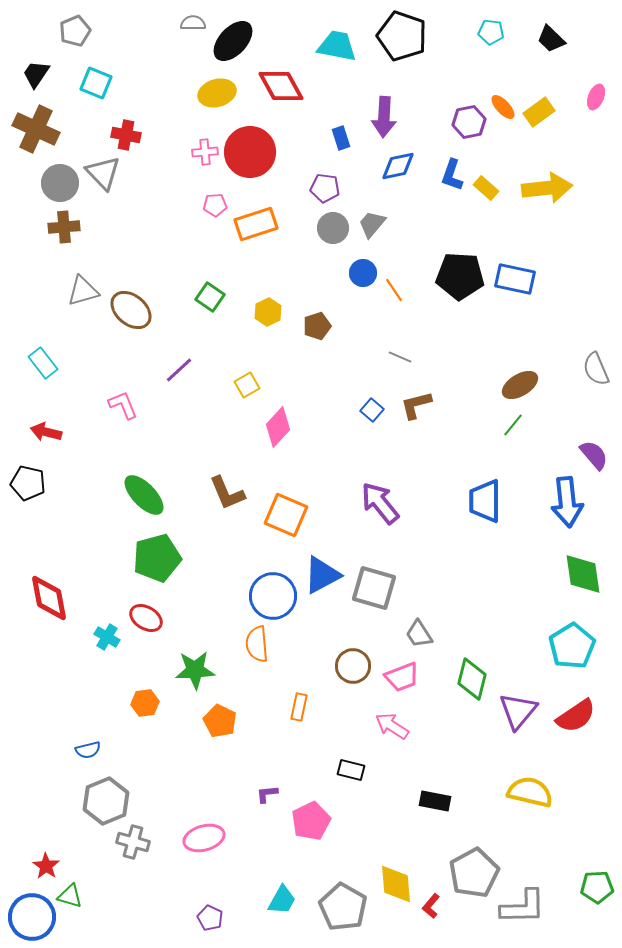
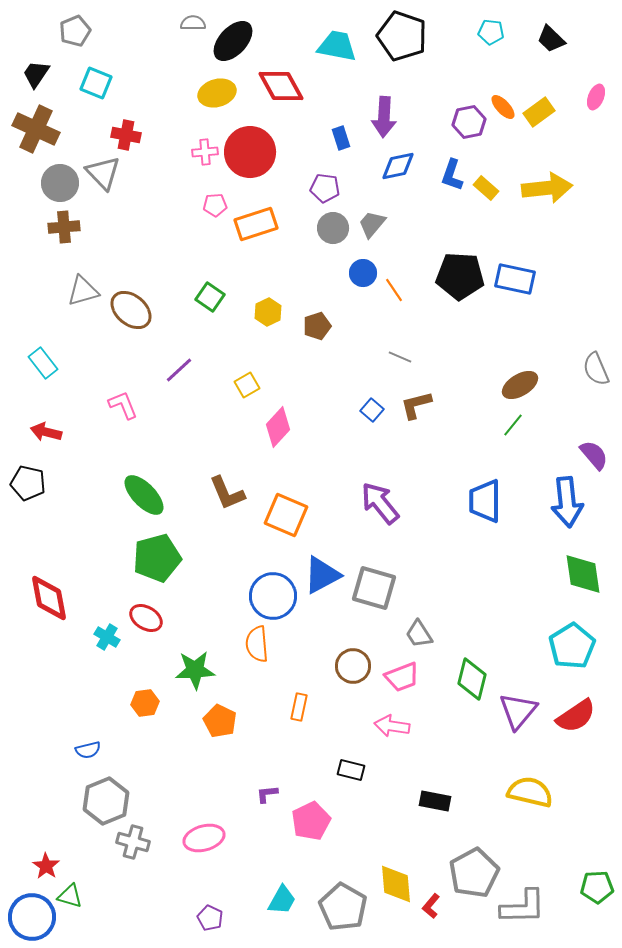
pink arrow at (392, 726): rotated 24 degrees counterclockwise
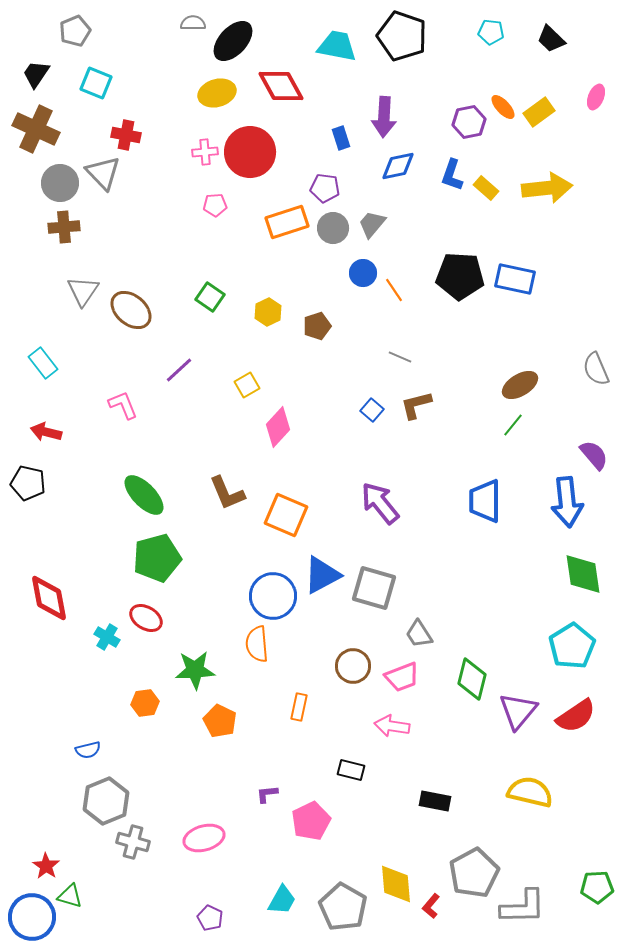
orange rectangle at (256, 224): moved 31 px right, 2 px up
gray triangle at (83, 291): rotated 40 degrees counterclockwise
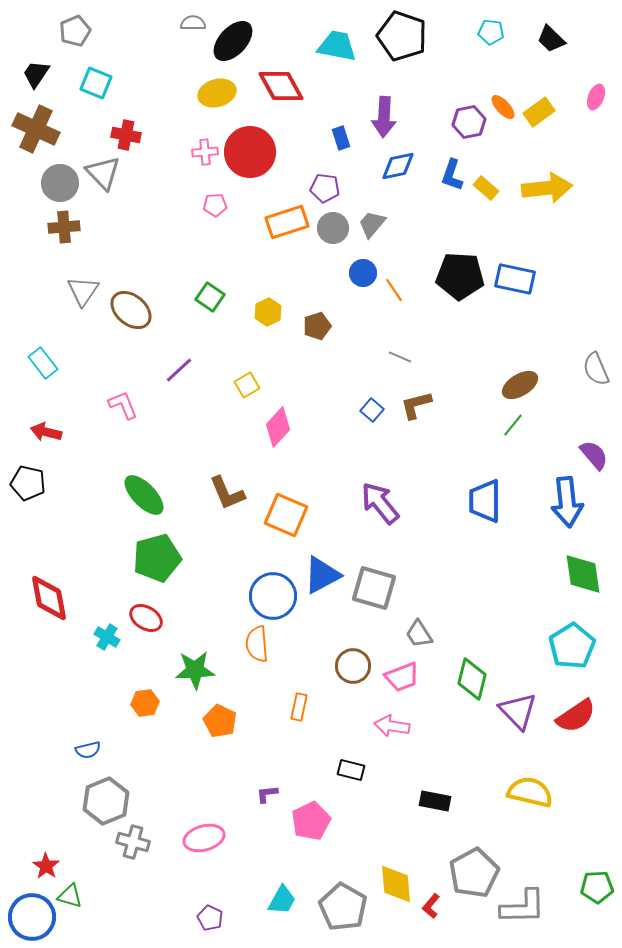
purple triangle at (518, 711): rotated 24 degrees counterclockwise
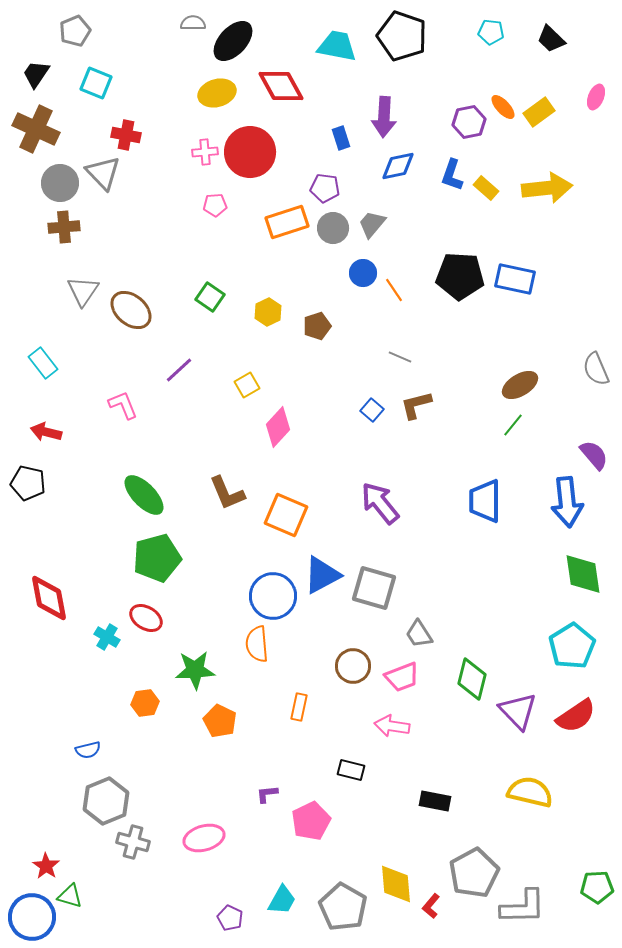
purple pentagon at (210, 918): moved 20 px right
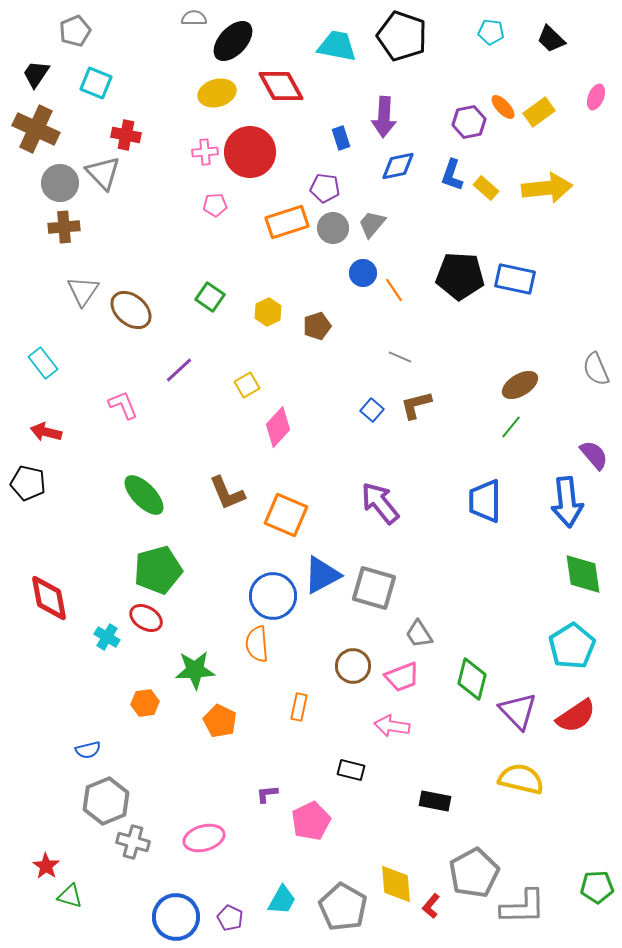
gray semicircle at (193, 23): moved 1 px right, 5 px up
green line at (513, 425): moved 2 px left, 2 px down
green pentagon at (157, 558): moved 1 px right, 12 px down
yellow semicircle at (530, 792): moved 9 px left, 13 px up
blue circle at (32, 917): moved 144 px right
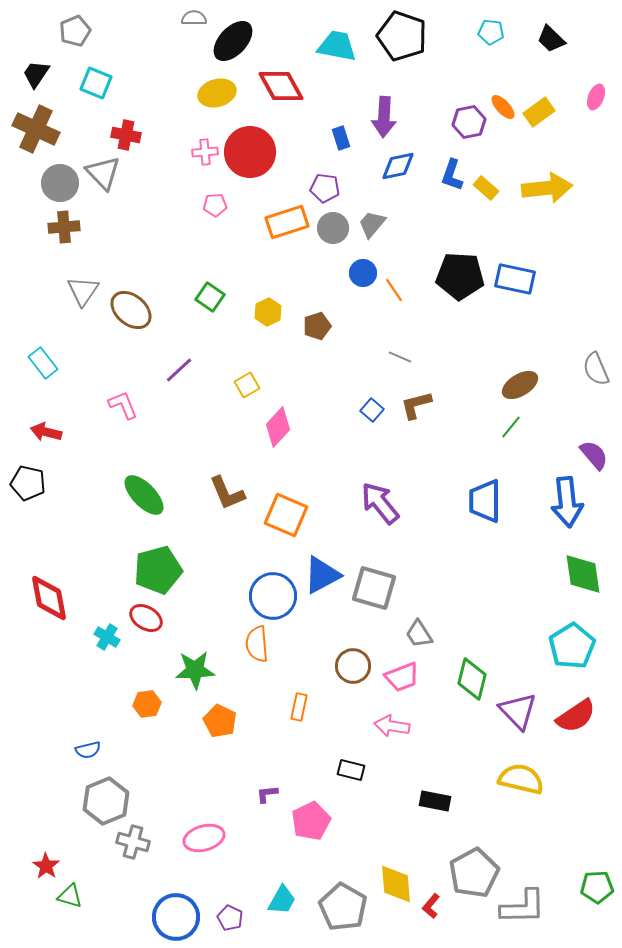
orange hexagon at (145, 703): moved 2 px right, 1 px down
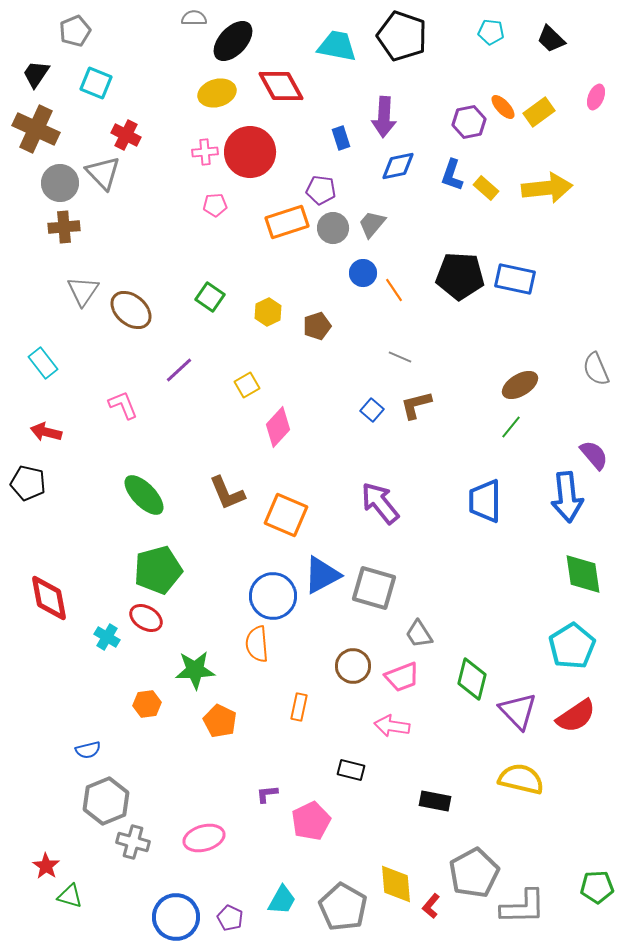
red cross at (126, 135): rotated 16 degrees clockwise
purple pentagon at (325, 188): moved 4 px left, 2 px down
blue arrow at (567, 502): moved 5 px up
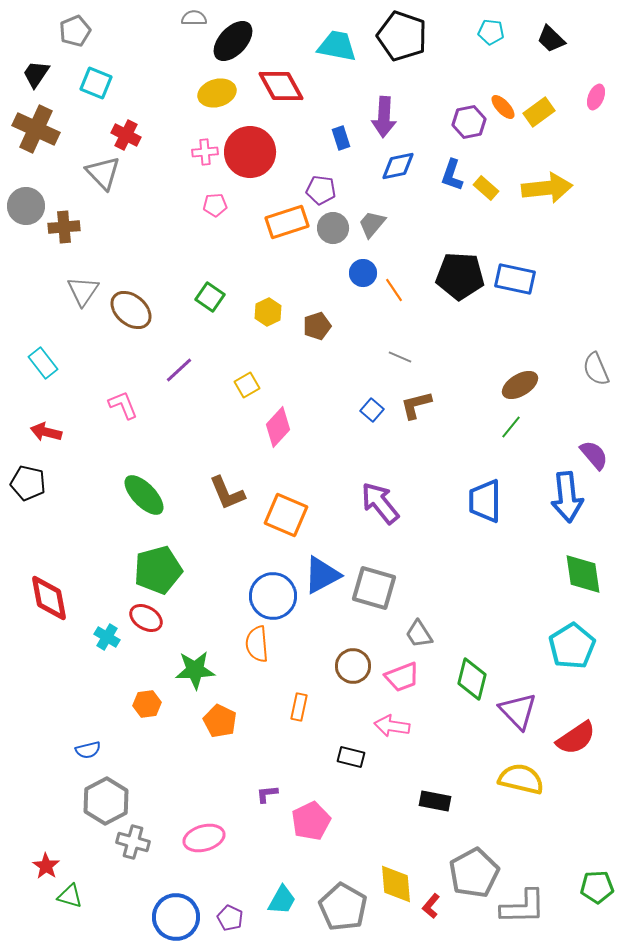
gray circle at (60, 183): moved 34 px left, 23 px down
red semicircle at (576, 716): moved 22 px down
black rectangle at (351, 770): moved 13 px up
gray hexagon at (106, 801): rotated 6 degrees counterclockwise
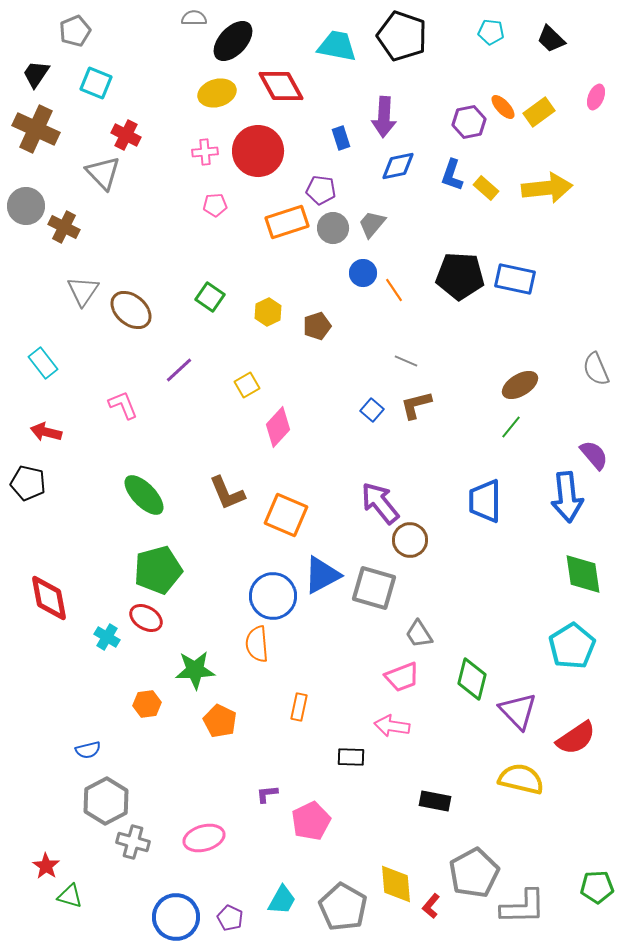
red circle at (250, 152): moved 8 px right, 1 px up
brown cross at (64, 227): rotated 32 degrees clockwise
gray line at (400, 357): moved 6 px right, 4 px down
brown circle at (353, 666): moved 57 px right, 126 px up
black rectangle at (351, 757): rotated 12 degrees counterclockwise
